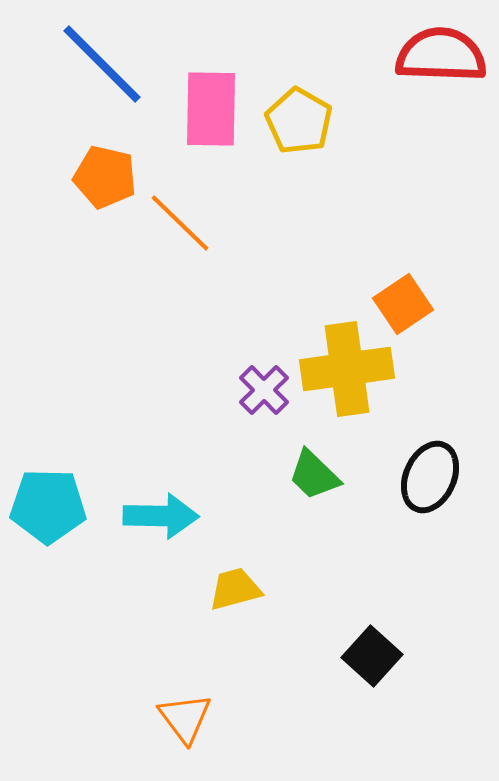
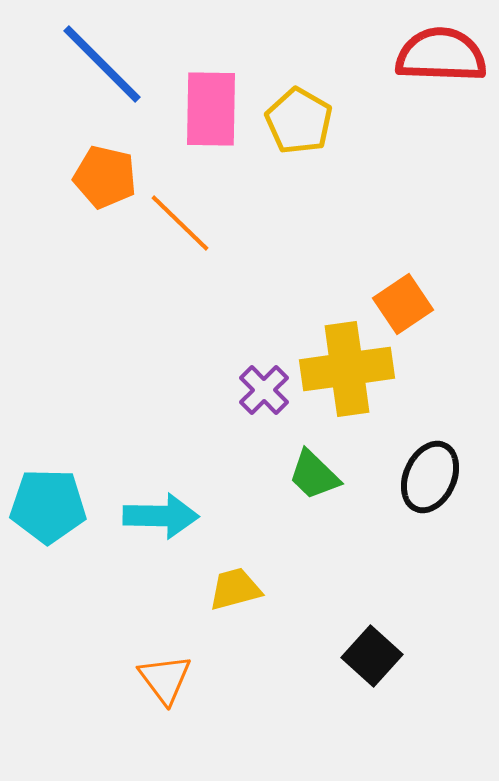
orange triangle: moved 20 px left, 39 px up
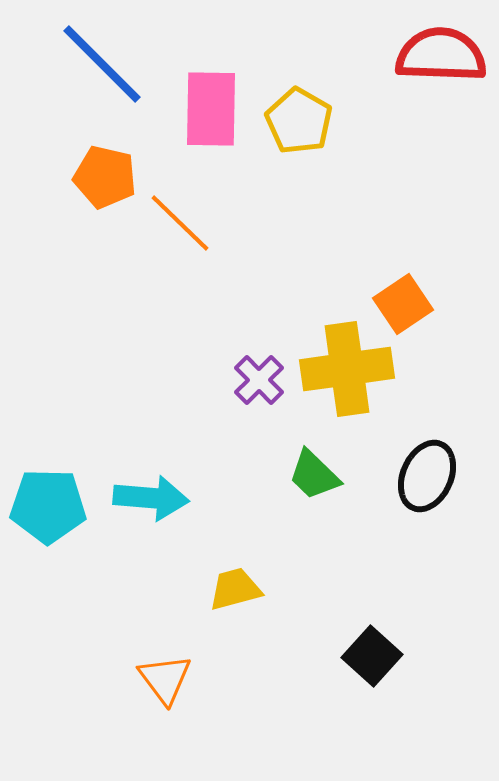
purple cross: moved 5 px left, 10 px up
black ellipse: moved 3 px left, 1 px up
cyan arrow: moved 10 px left, 18 px up; rotated 4 degrees clockwise
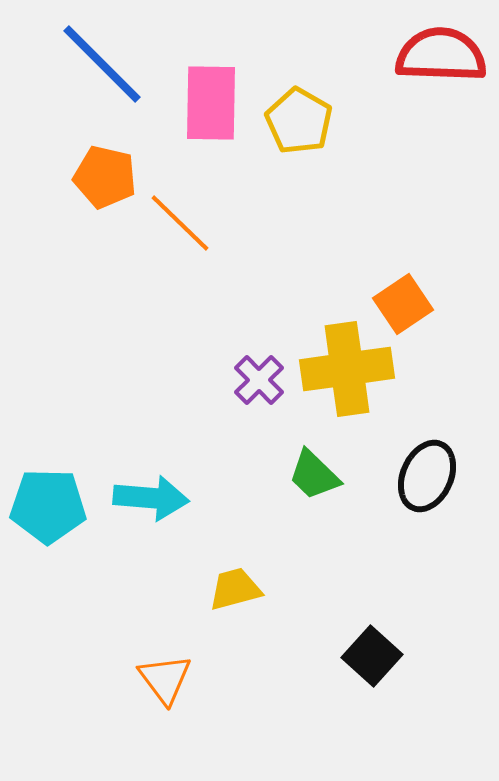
pink rectangle: moved 6 px up
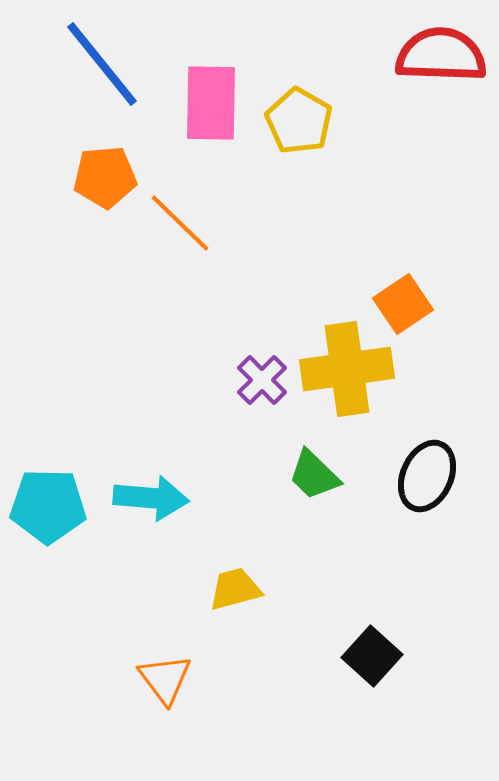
blue line: rotated 6 degrees clockwise
orange pentagon: rotated 18 degrees counterclockwise
purple cross: moved 3 px right
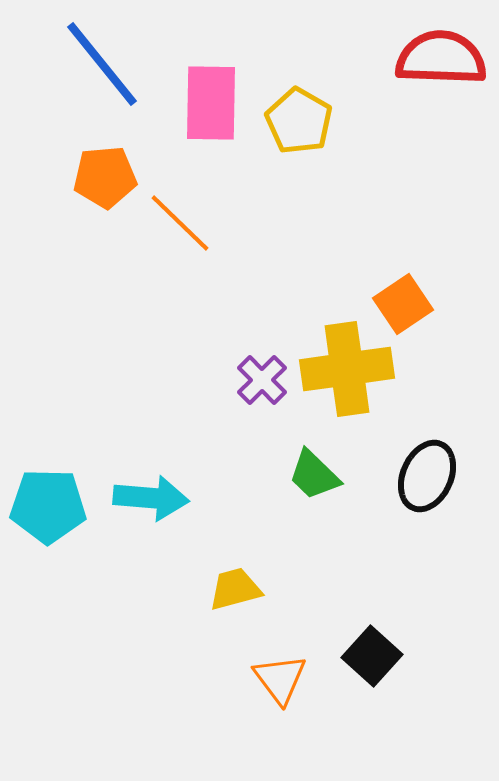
red semicircle: moved 3 px down
orange triangle: moved 115 px right
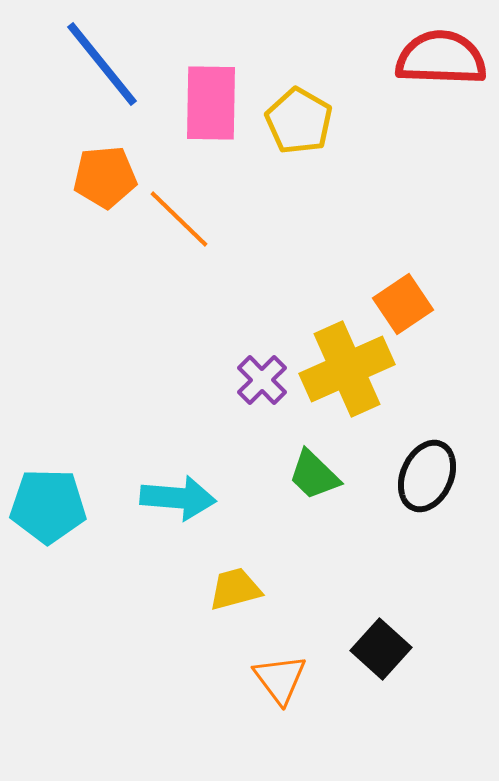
orange line: moved 1 px left, 4 px up
yellow cross: rotated 16 degrees counterclockwise
cyan arrow: moved 27 px right
black square: moved 9 px right, 7 px up
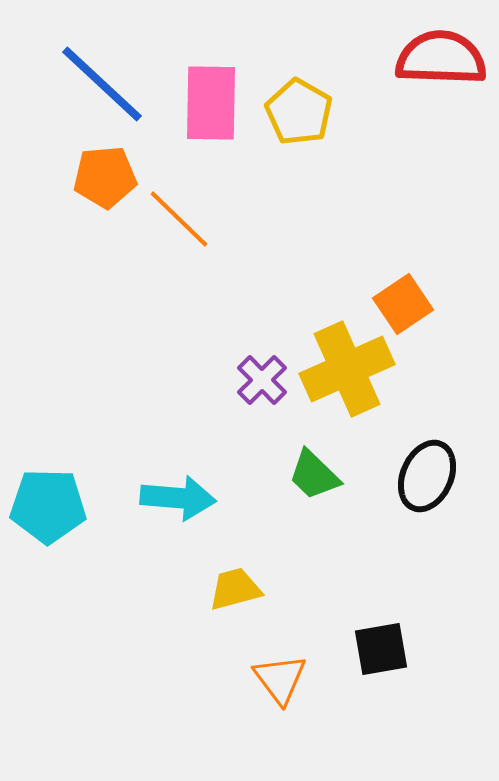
blue line: moved 20 px down; rotated 8 degrees counterclockwise
yellow pentagon: moved 9 px up
black square: rotated 38 degrees clockwise
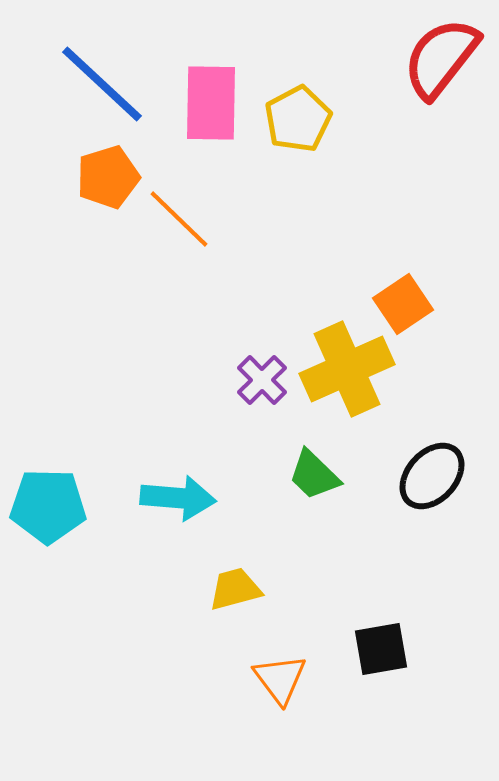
red semicircle: rotated 54 degrees counterclockwise
yellow pentagon: moved 1 px left, 7 px down; rotated 14 degrees clockwise
orange pentagon: moved 3 px right; rotated 12 degrees counterclockwise
black ellipse: moved 5 px right; rotated 18 degrees clockwise
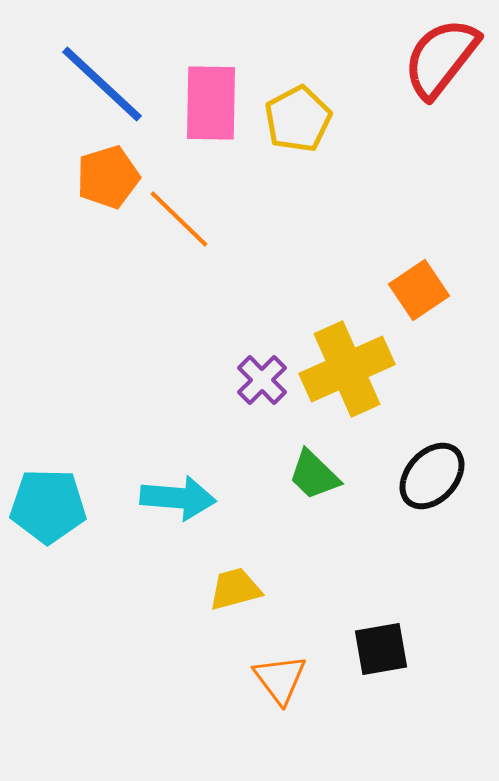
orange square: moved 16 px right, 14 px up
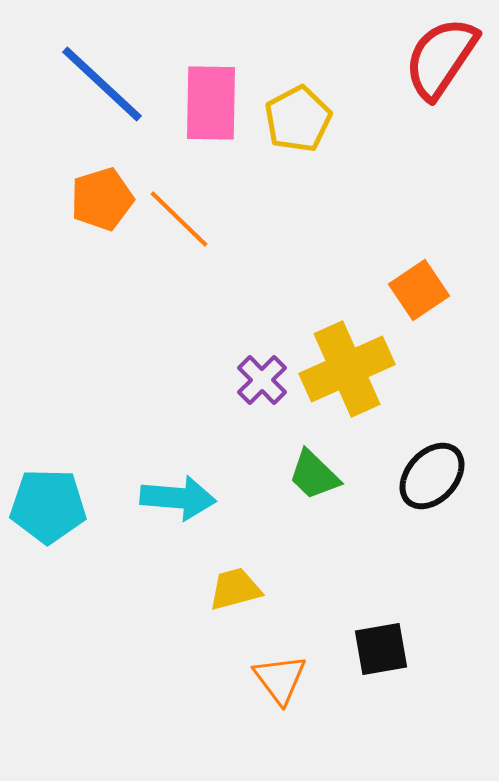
red semicircle: rotated 4 degrees counterclockwise
orange pentagon: moved 6 px left, 22 px down
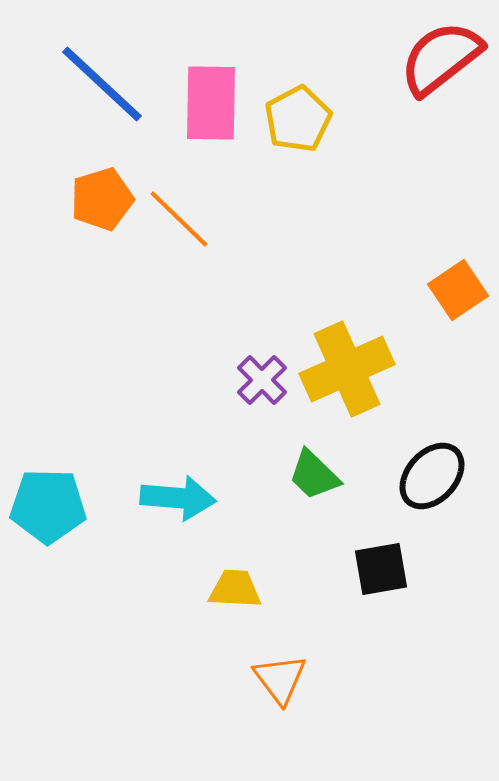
red semicircle: rotated 18 degrees clockwise
orange square: moved 39 px right
yellow trapezoid: rotated 18 degrees clockwise
black square: moved 80 px up
